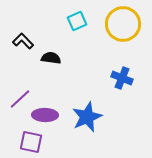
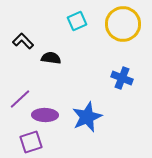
purple square: rotated 30 degrees counterclockwise
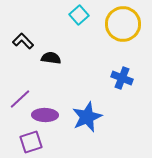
cyan square: moved 2 px right, 6 px up; rotated 18 degrees counterclockwise
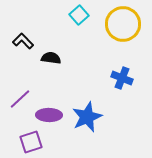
purple ellipse: moved 4 px right
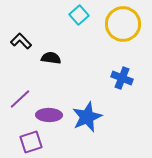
black L-shape: moved 2 px left
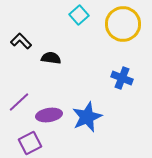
purple line: moved 1 px left, 3 px down
purple ellipse: rotated 10 degrees counterclockwise
purple square: moved 1 px left, 1 px down; rotated 10 degrees counterclockwise
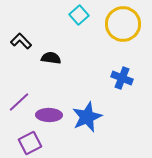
purple ellipse: rotated 10 degrees clockwise
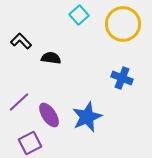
purple ellipse: rotated 55 degrees clockwise
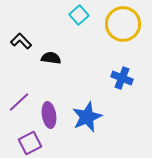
purple ellipse: rotated 25 degrees clockwise
